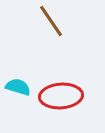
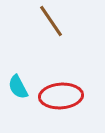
cyan semicircle: rotated 135 degrees counterclockwise
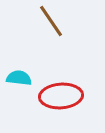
cyan semicircle: moved 1 px right, 9 px up; rotated 125 degrees clockwise
